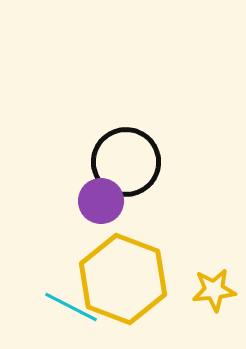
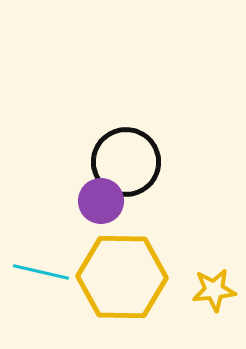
yellow hexagon: moved 1 px left, 2 px up; rotated 20 degrees counterclockwise
cyan line: moved 30 px left, 35 px up; rotated 14 degrees counterclockwise
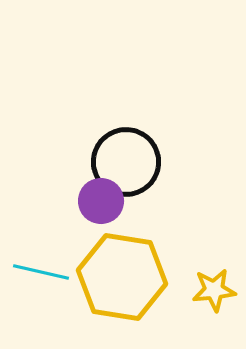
yellow hexagon: rotated 8 degrees clockwise
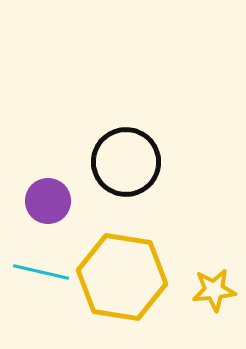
purple circle: moved 53 px left
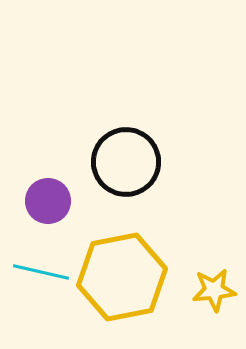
yellow hexagon: rotated 20 degrees counterclockwise
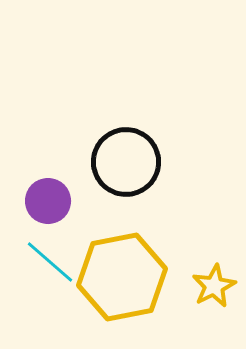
cyan line: moved 9 px right, 10 px up; rotated 28 degrees clockwise
yellow star: moved 4 px up; rotated 21 degrees counterclockwise
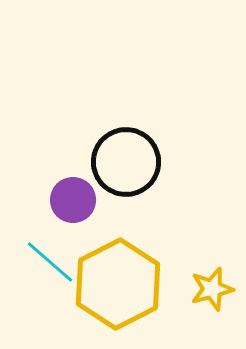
purple circle: moved 25 px right, 1 px up
yellow hexagon: moved 4 px left, 7 px down; rotated 16 degrees counterclockwise
yellow star: moved 2 px left, 3 px down; rotated 12 degrees clockwise
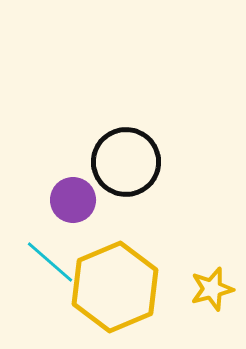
yellow hexagon: moved 3 px left, 3 px down; rotated 4 degrees clockwise
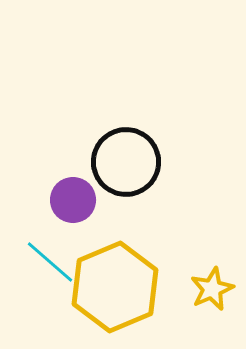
yellow star: rotated 9 degrees counterclockwise
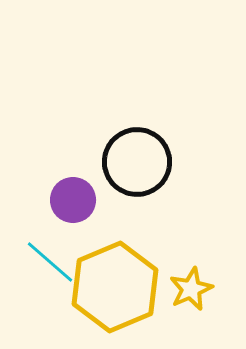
black circle: moved 11 px right
yellow star: moved 21 px left
